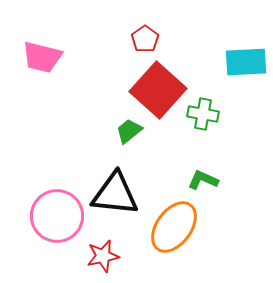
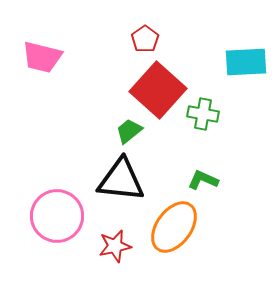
black triangle: moved 6 px right, 14 px up
red star: moved 12 px right, 10 px up
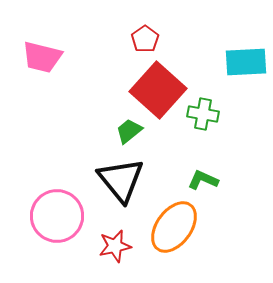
black triangle: rotated 45 degrees clockwise
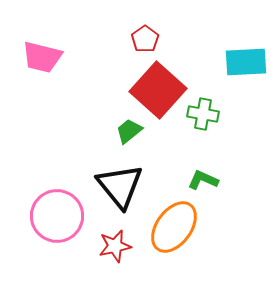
black triangle: moved 1 px left, 6 px down
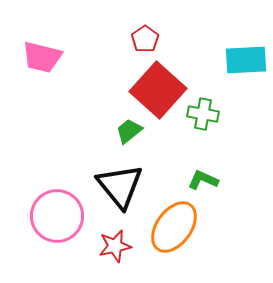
cyan rectangle: moved 2 px up
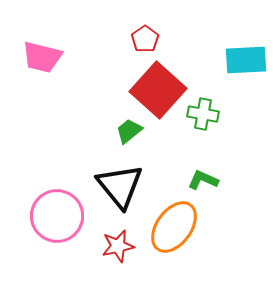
red star: moved 3 px right
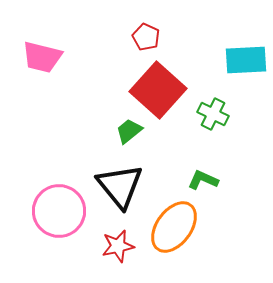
red pentagon: moved 1 px right, 2 px up; rotated 12 degrees counterclockwise
green cross: moved 10 px right; rotated 16 degrees clockwise
pink circle: moved 2 px right, 5 px up
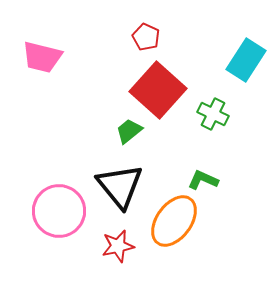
cyan rectangle: rotated 54 degrees counterclockwise
orange ellipse: moved 6 px up
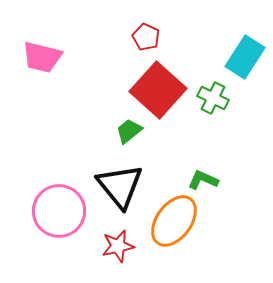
cyan rectangle: moved 1 px left, 3 px up
green cross: moved 16 px up
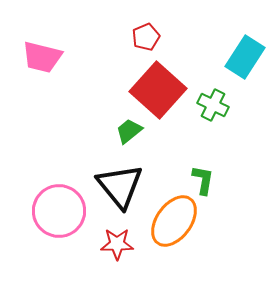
red pentagon: rotated 24 degrees clockwise
green cross: moved 7 px down
green L-shape: rotated 76 degrees clockwise
red star: moved 1 px left, 2 px up; rotated 12 degrees clockwise
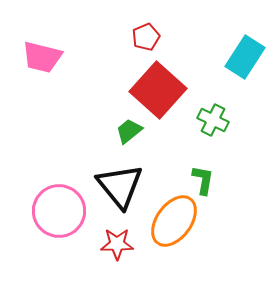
green cross: moved 15 px down
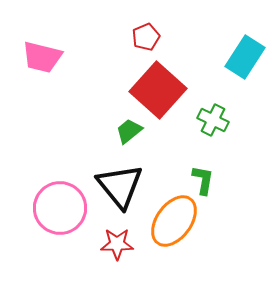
pink circle: moved 1 px right, 3 px up
